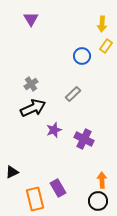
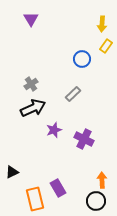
blue circle: moved 3 px down
black circle: moved 2 px left
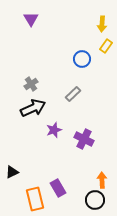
black circle: moved 1 px left, 1 px up
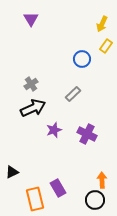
yellow arrow: rotated 21 degrees clockwise
purple cross: moved 3 px right, 5 px up
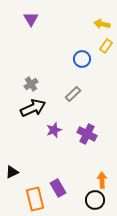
yellow arrow: rotated 77 degrees clockwise
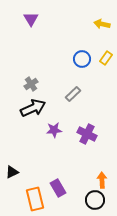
yellow rectangle: moved 12 px down
purple star: rotated 14 degrees clockwise
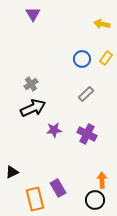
purple triangle: moved 2 px right, 5 px up
gray rectangle: moved 13 px right
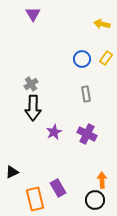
gray rectangle: rotated 56 degrees counterclockwise
black arrow: rotated 115 degrees clockwise
purple star: moved 2 px down; rotated 21 degrees counterclockwise
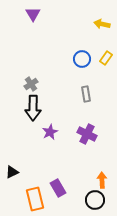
purple star: moved 4 px left
